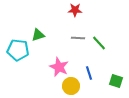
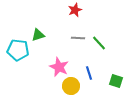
red star: rotated 24 degrees counterclockwise
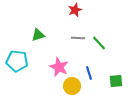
cyan pentagon: moved 1 px left, 11 px down
green square: rotated 24 degrees counterclockwise
yellow circle: moved 1 px right
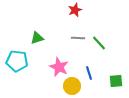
green triangle: moved 1 px left, 3 px down
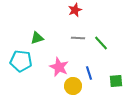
green line: moved 2 px right
cyan pentagon: moved 4 px right
yellow circle: moved 1 px right
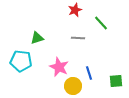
green line: moved 20 px up
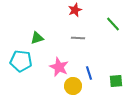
green line: moved 12 px right, 1 px down
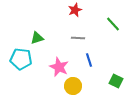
cyan pentagon: moved 2 px up
blue line: moved 13 px up
green square: rotated 32 degrees clockwise
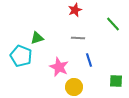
cyan pentagon: moved 3 px up; rotated 15 degrees clockwise
green square: rotated 24 degrees counterclockwise
yellow circle: moved 1 px right, 1 px down
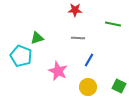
red star: rotated 24 degrees clockwise
green line: rotated 35 degrees counterclockwise
blue line: rotated 48 degrees clockwise
pink star: moved 1 px left, 4 px down
green square: moved 3 px right, 5 px down; rotated 24 degrees clockwise
yellow circle: moved 14 px right
